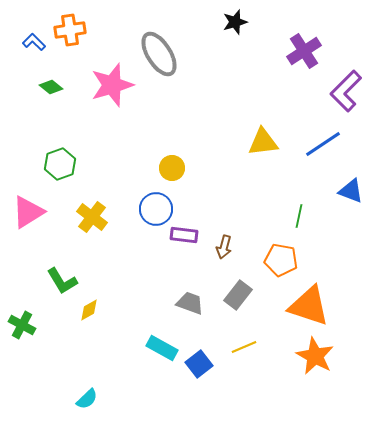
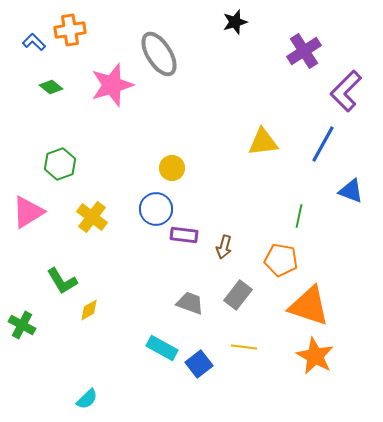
blue line: rotated 27 degrees counterclockwise
yellow line: rotated 30 degrees clockwise
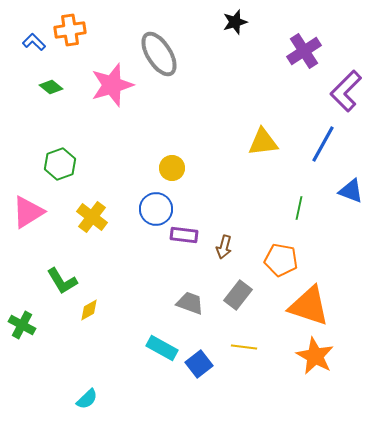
green line: moved 8 px up
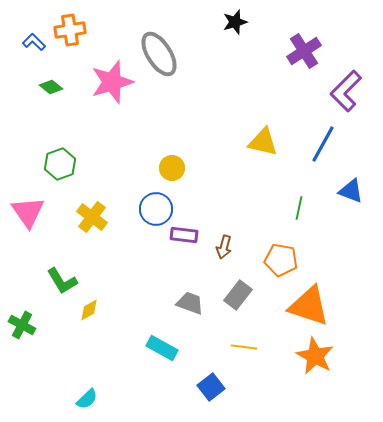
pink star: moved 3 px up
yellow triangle: rotated 20 degrees clockwise
pink triangle: rotated 33 degrees counterclockwise
blue square: moved 12 px right, 23 px down
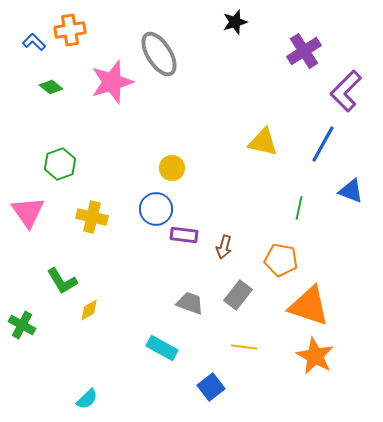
yellow cross: rotated 24 degrees counterclockwise
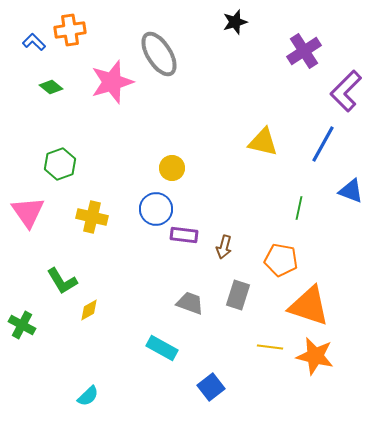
gray rectangle: rotated 20 degrees counterclockwise
yellow line: moved 26 px right
orange star: rotated 15 degrees counterclockwise
cyan semicircle: moved 1 px right, 3 px up
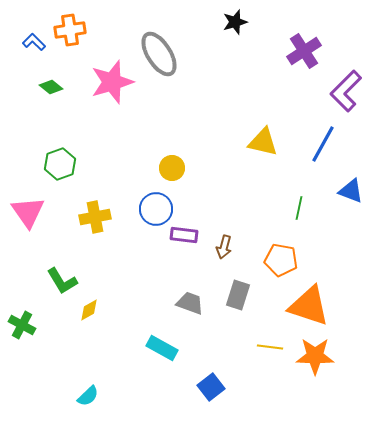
yellow cross: moved 3 px right; rotated 24 degrees counterclockwise
orange star: rotated 12 degrees counterclockwise
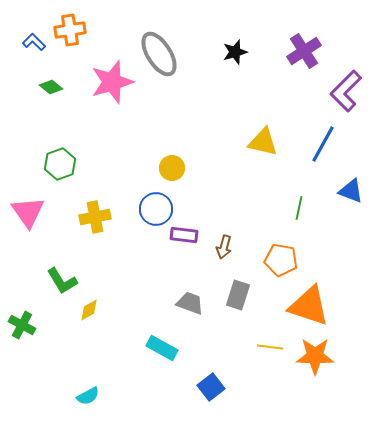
black star: moved 30 px down
cyan semicircle: rotated 15 degrees clockwise
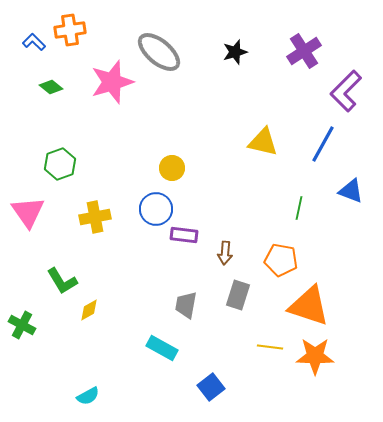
gray ellipse: moved 2 px up; rotated 18 degrees counterclockwise
brown arrow: moved 1 px right, 6 px down; rotated 10 degrees counterclockwise
gray trapezoid: moved 4 px left, 2 px down; rotated 100 degrees counterclockwise
